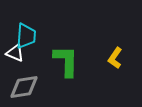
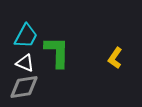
cyan trapezoid: rotated 24 degrees clockwise
white triangle: moved 10 px right, 10 px down
green L-shape: moved 9 px left, 9 px up
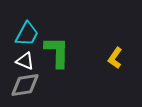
cyan trapezoid: moved 1 px right, 2 px up
white triangle: moved 2 px up
gray diamond: moved 1 px right, 2 px up
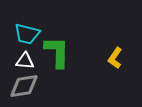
cyan trapezoid: rotated 76 degrees clockwise
white triangle: rotated 18 degrees counterclockwise
gray diamond: moved 1 px left, 1 px down
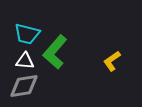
green L-shape: moved 2 px left; rotated 140 degrees counterclockwise
yellow L-shape: moved 3 px left, 3 px down; rotated 20 degrees clockwise
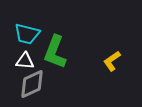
green L-shape: rotated 20 degrees counterclockwise
gray diamond: moved 8 px right, 2 px up; rotated 16 degrees counterclockwise
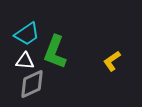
cyan trapezoid: rotated 48 degrees counterclockwise
